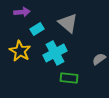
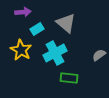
purple arrow: moved 1 px right
gray triangle: moved 2 px left
yellow star: moved 1 px right, 1 px up
gray semicircle: moved 4 px up
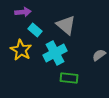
gray triangle: moved 2 px down
cyan rectangle: moved 2 px left, 1 px down; rotated 72 degrees clockwise
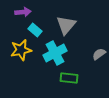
gray triangle: rotated 30 degrees clockwise
yellow star: rotated 30 degrees clockwise
gray semicircle: moved 1 px up
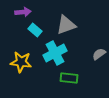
gray triangle: rotated 30 degrees clockwise
yellow star: moved 12 px down; rotated 20 degrees clockwise
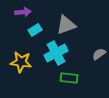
cyan rectangle: rotated 72 degrees counterclockwise
cyan cross: moved 1 px right
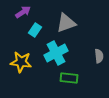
purple arrow: rotated 28 degrees counterclockwise
gray triangle: moved 2 px up
cyan rectangle: rotated 24 degrees counterclockwise
gray semicircle: moved 2 px down; rotated 120 degrees clockwise
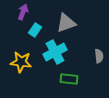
purple arrow: rotated 35 degrees counterclockwise
cyan cross: moved 1 px left, 1 px up
green rectangle: moved 1 px down
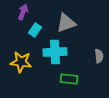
cyan cross: rotated 25 degrees clockwise
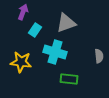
cyan cross: rotated 20 degrees clockwise
